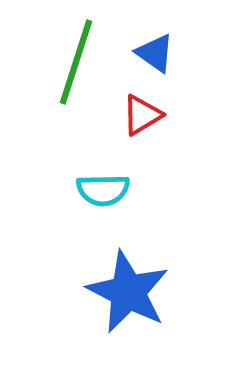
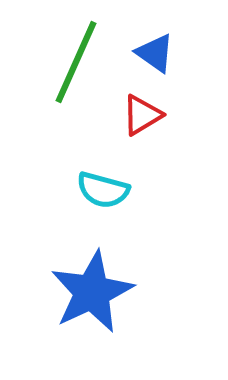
green line: rotated 6 degrees clockwise
cyan semicircle: rotated 16 degrees clockwise
blue star: moved 36 px left; rotated 20 degrees clockwise
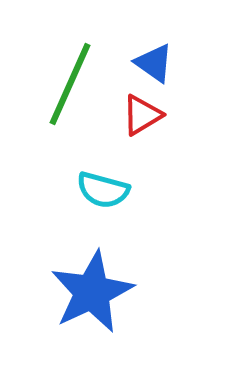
blue triangle: moved 1 px left, 10 px down
green line: moved 6 px left, 22 px down
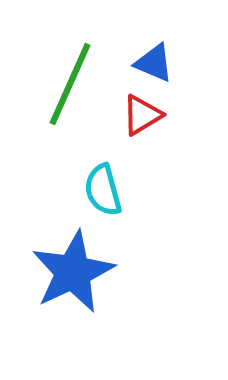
blue triangle: rotated 12 degrees counterclockwise
cyan semicircle: rotated 60 degrees clockwise
blue star: moved 19 px left, 20 px up
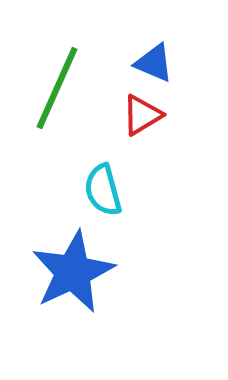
green line: moved 13 px left, 4 px down
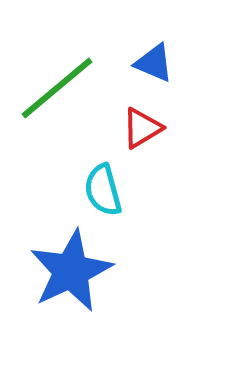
green line: rotated 26 degrees clockwise
red triangle: moved 13 px down
blue star: moved 2 px left, 1 px up
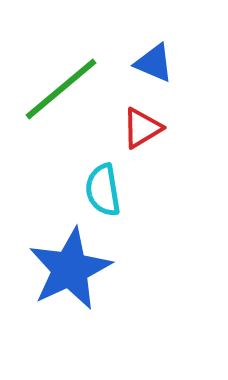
green line: moved 4 px right, 1 px down
cyan semicircle: rotated 6 degrees clockwise
blue star: moved 1 px left, 2 px up
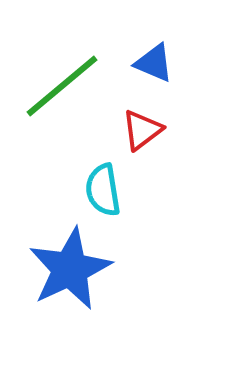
green line: moved 1 px right, 3 px up
red triangle: moved 2 px down; rotated 6 degrees counterclockwise
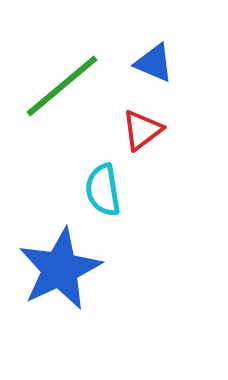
blue star: moved 10 px left
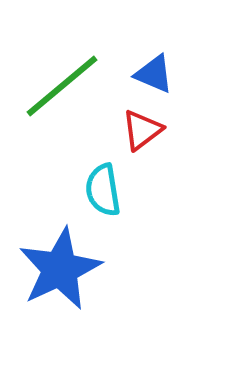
blue triangle: moved 11 px down
